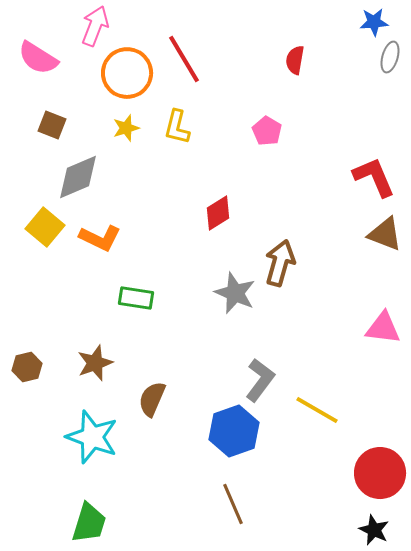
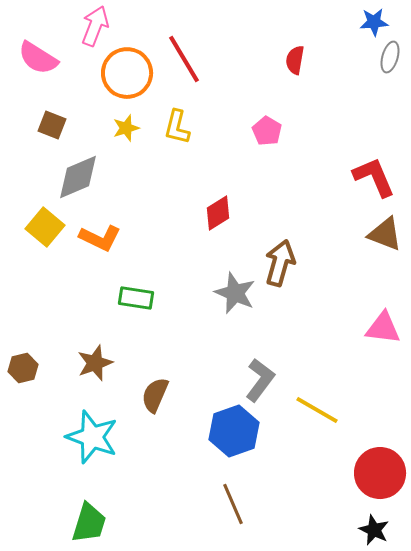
brown hexagon: moved 4 px left, 1 px down
brown semicircle: moved 3 px right, 4 px up
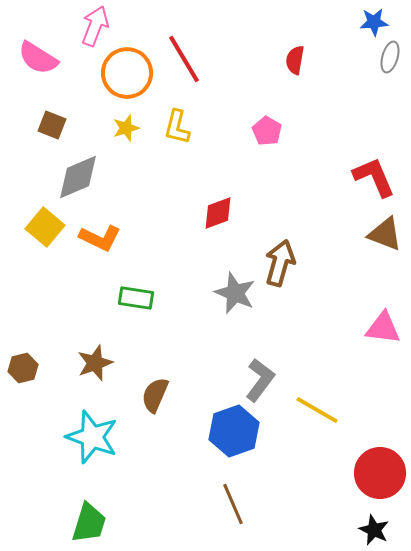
red diamond: rotated 12 degrees clockwise
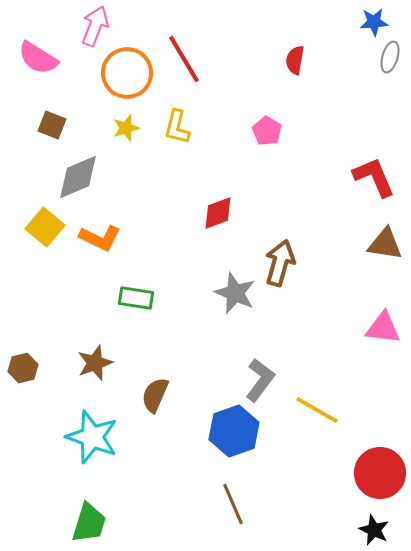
brown triangle: moved 10 px down; rotated 12 degrees counterclockwise
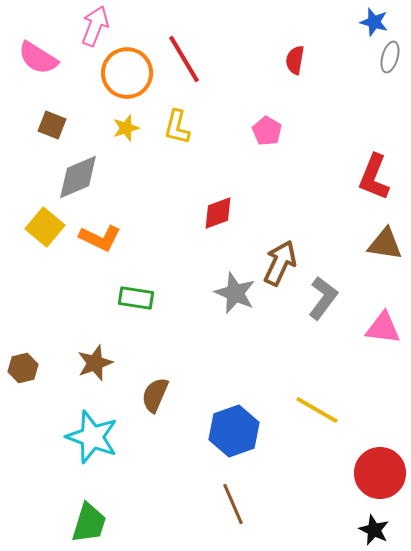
blue star: rotated 20 degrees clockwise
red L-shape: rotated 135 degrees counterclockwise
brown arrow: rotated 9 degrees clockwise
gray L-shape: moved 63 px right, 82 px up
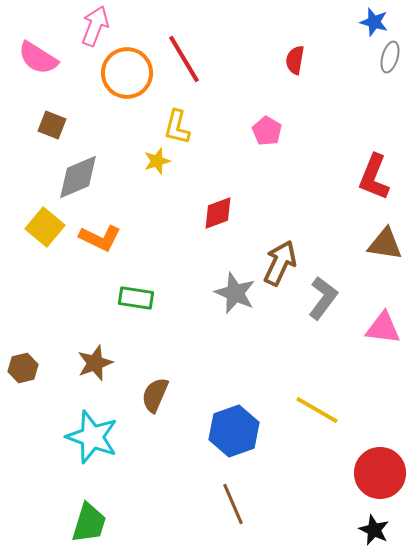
yellow star: moved 31 px right, 33 px down
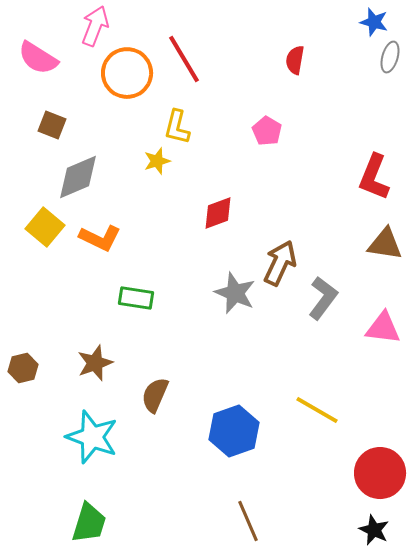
brown line: moved 15 px right, 17 px down
